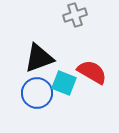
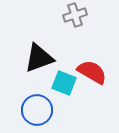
blue circle: moved 17 px down
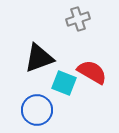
gray cross: moved 3 px right, 4 px down
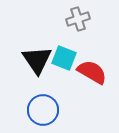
black triangle: moved 2 px left, 2 px down; rotated 44 degrees counterclockwise
cyan square: moved 25 px up
blue circle: moved 6 px right
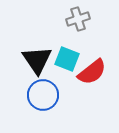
cyan square: moved 3 px right, 1 px down
red semicircle: rotated 112 degrees clockwise
blue circle: moved 15 px up
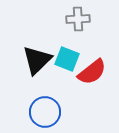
gray cross: rotated 15 degrees clockwise
black triangle: rotated 20 degrees clockwise
blue circle: moved 2 px right, 17 px down
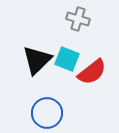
gray cross: rotated 20 degrees clockwise
blue circle: moved 2 px right, 1 px down
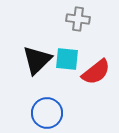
gray cross: rotated 10 degrees counterclockwise
cyan square: rotated 15 degrees counterclockwise
red semicircle: moved 4 px right
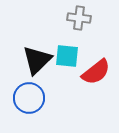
gray cross: moved 1 px right, 1 px up
cyan square: moved 3 px up
blue circle: moved 18 px left, 15 px up
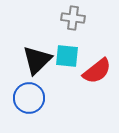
gray cross: moved 6 px left
red semicircle: moved 1 px right, 1 px up
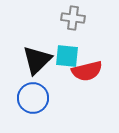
red semicircle: moved 10 px left; rotated 24 degrees clockwise
blue circle: moved 4 px right
